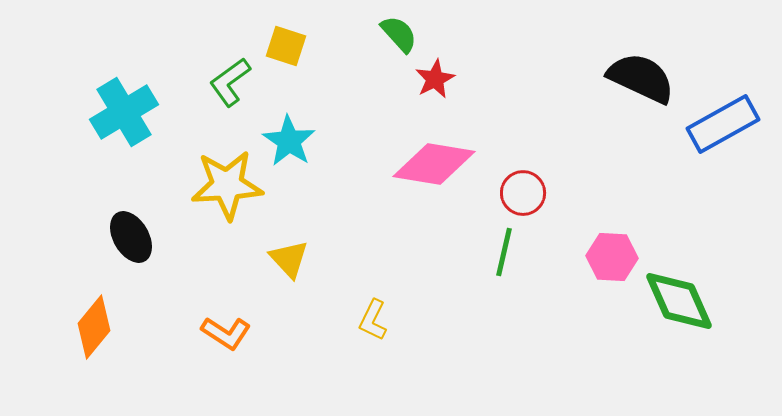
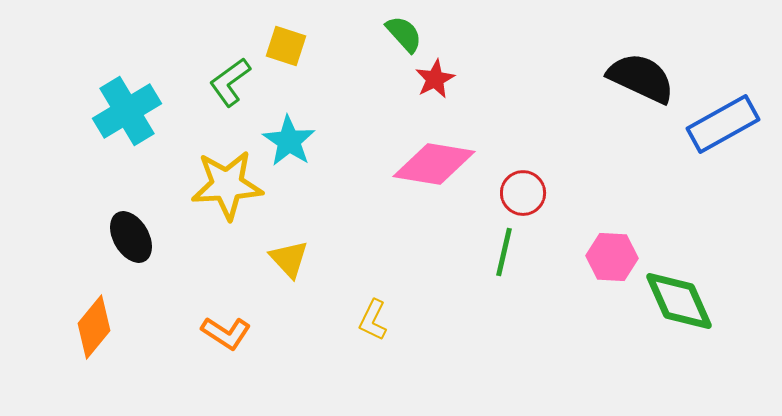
green semicircle: moved 5 px right
cyan cross: moved 3 px right, 1 px up
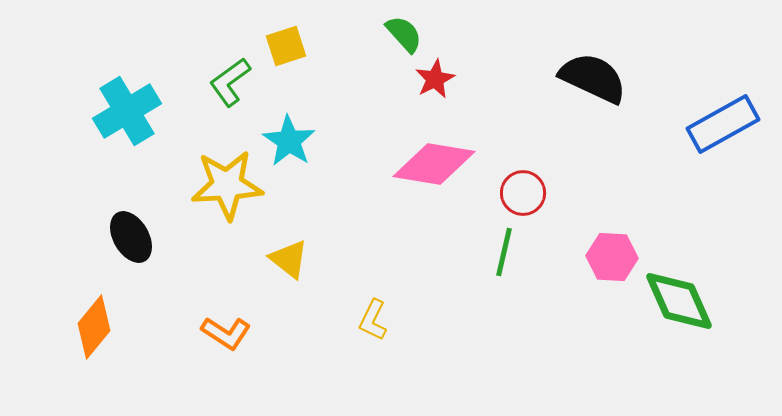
yellow square: rotated 36 degrees counterclockwise
black semicircle: moved 48 px left
yellow triangle: rotated 9 degrees counterclockwise
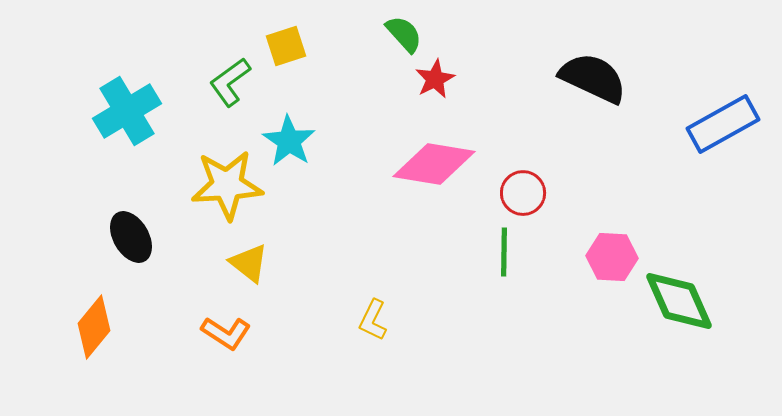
green line: rotated 12 degrees counterclockwise
yellow triangle: moved 40 px left, 4 px down
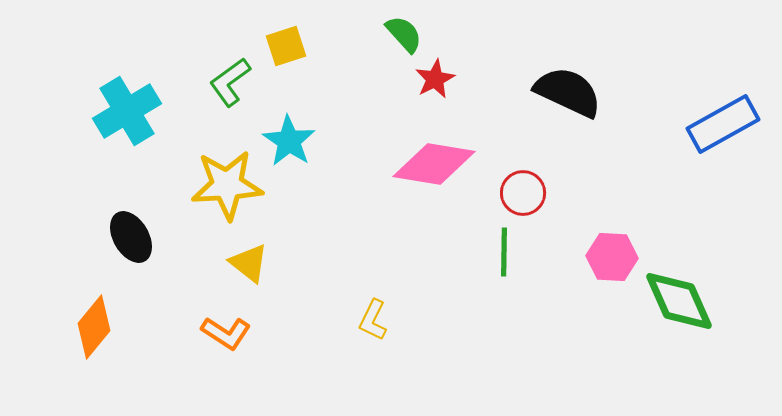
black semicircle: moved 25 px left, 14 px down
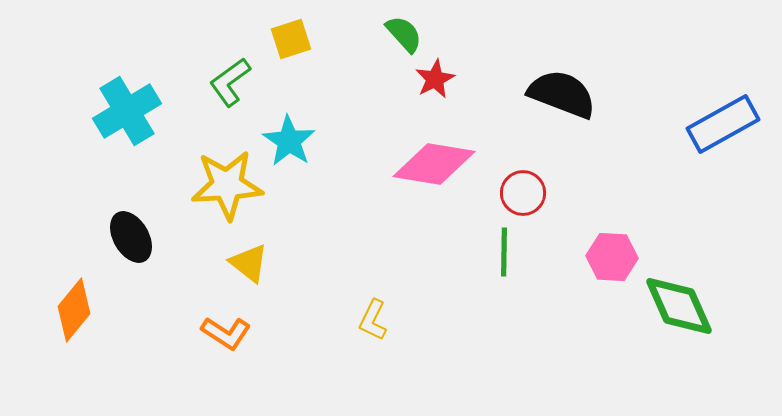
yellow square: moved 5 px right, 7 px up
black semicircle: moved 6 px left, 2 px down; rotated 4 degrees counterclockwise
green diamond: moved 5 px down
orange diamond: moved 20 px left, 17 px up
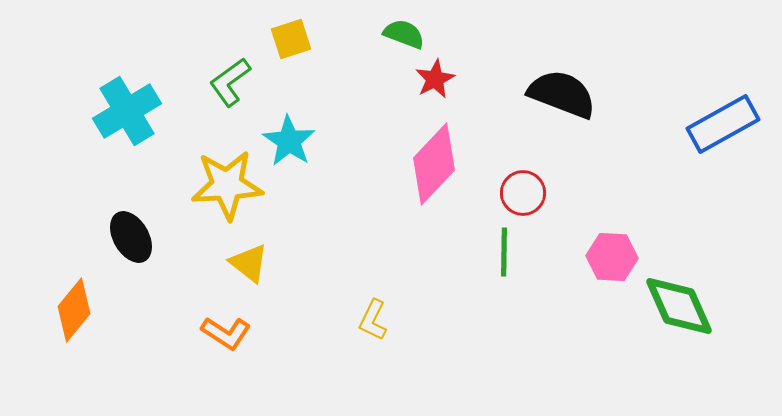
green semicircle: rotated 27 degrees counterclockwise
pink diamond: rotated 56 degrees counterclockwise
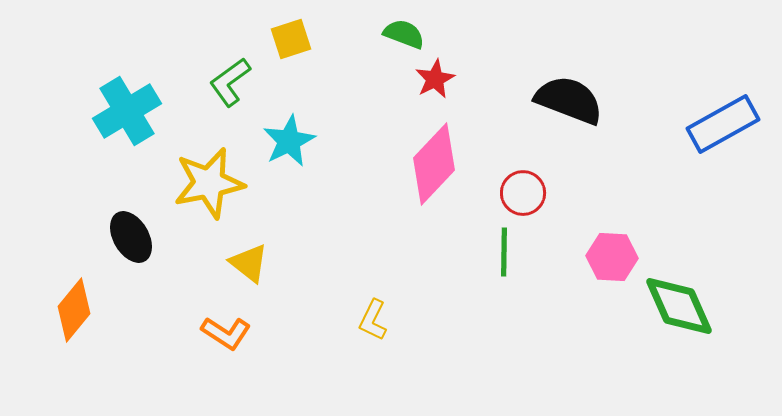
black semicircle: moved 7 px right, 6 px down
cyan star: rotated 12 degrees clockwise
yellow star: moved 18 px left, 2 px up; rotated 8 degrees counterclockwise
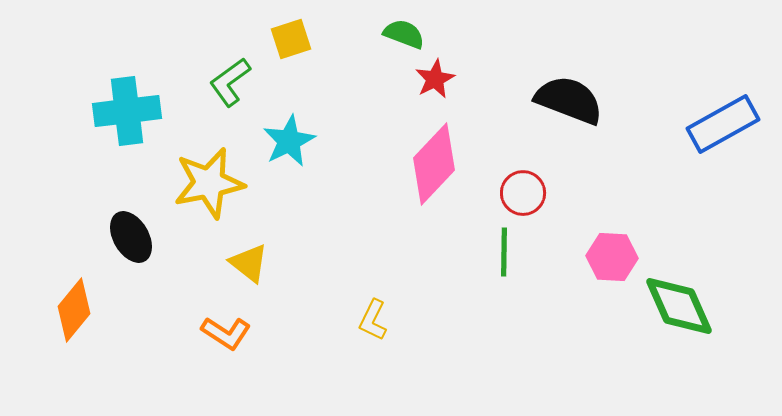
cyan cross: rotated 24 degrees clockwise
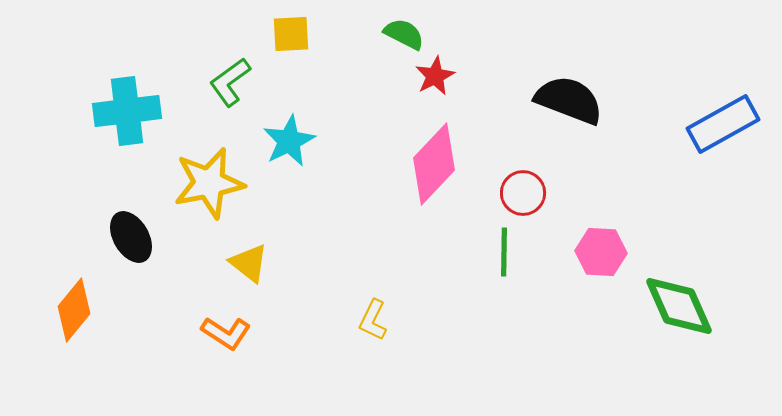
green semicircle: rotated 6 degrees clockwise
yellow square: moved 5 px up; rotated 15 degrees clockwise
red star: moved 3 px up
pink hexagon: moved 11 px left, 5 px up
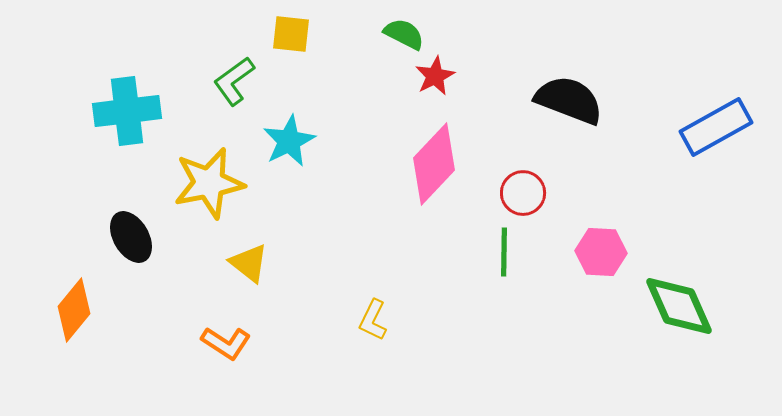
yellow square: rotated 9 degrees clockwise
green L-shape: moved 4 px right, 1 px up
blue rectangle: moved 7 px left, 3 px down
orange L-shape: moved 10 px down
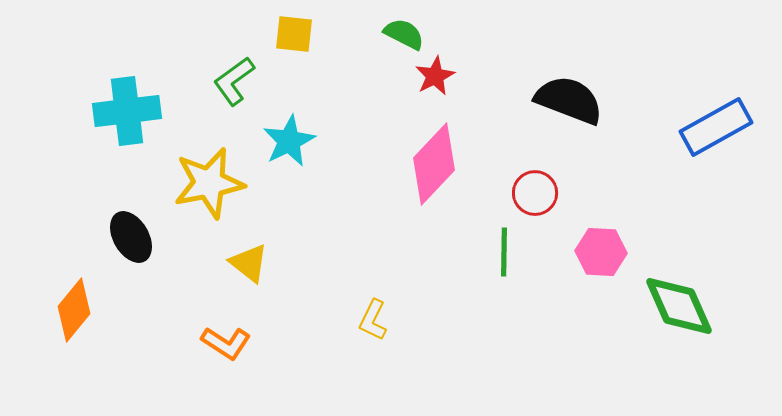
yellow square: moved 3 px right
red circle: moved 12 px right
